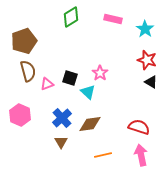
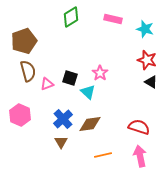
cyan star: rotated 18 degrees counterclockwise
blue cross: moved 1 px right, 1 px down
pink arrow: moved 1 px left, 1 px down
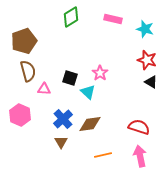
pink triangle: moved 3 px left, 5 px down; rotated 24 degrees clockwise
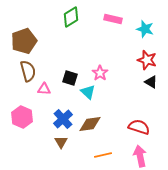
pink hexagon: moved 2 px right, 2 px down
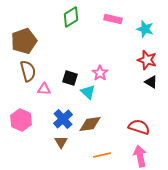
pink hexagon: moved 1 px left, 3 px down
orange line: moved 1 px left
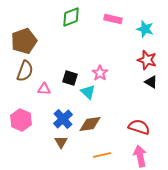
green diamond: rotated 10 degrees clockwise
brown semicircle: moved 3 px left; rotated 35 degrees clockwise
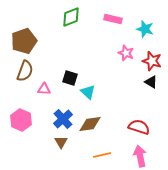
red star: moved 5 px right, 1 px down
pink star: moved 26 px right, 20 px up; rotated 14 degrees counterclockwise
